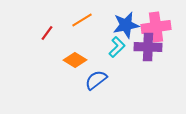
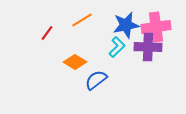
orange diamond: moved 2 px down
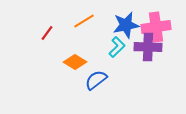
orange line: moved 2 px right, 1 px down
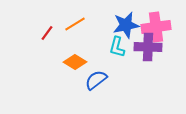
orange line: moved 9 px left, 3 px down
cyan L-shape: rotated 150 degrees clockwise
